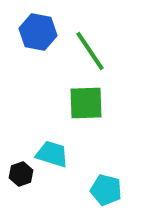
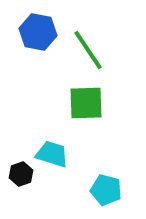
green line: moved 2 px left, 1 px up
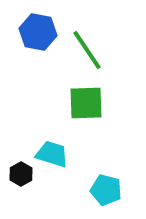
green line: moved 1 px left
black hexagon: rotated 10 degrees counterclockwise
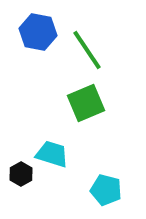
green square: rotated 21 degrees counterclockwise
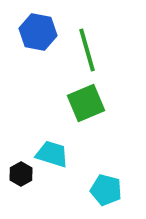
green line: rotated 18 degrees clockwise
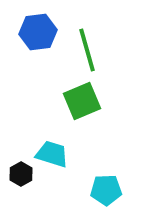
blue hexagon: rotated 18 degrees counterclockwise
green square: moved 4 px left, 2 px up
cyan pentagon: rotated 16 degrees counterclockwise
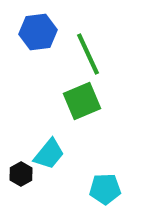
green line: moved 1 px right, 4 px down; rotated 9 degrees counterclockwise
cyan trapezoid: moved 3 px left; rotated 112 degrees clockwise
cyan pentagon: moved 1 px left, 1 px up
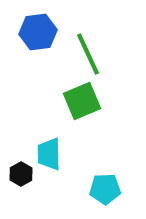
cyan trapezoid: rotated 140 degrees clockwise
